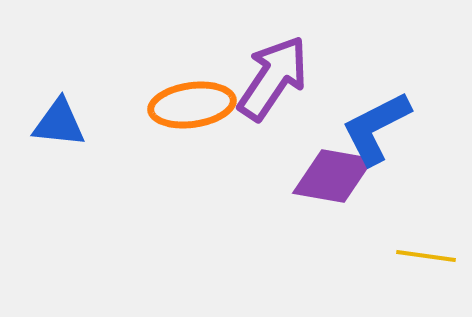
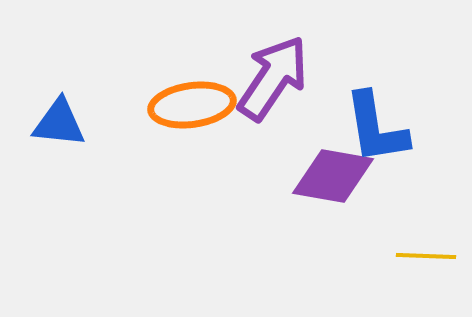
blue L-shape: rotated 72 degrees counterclockwise
yellow line: rotated 6 degrees counterclockwise
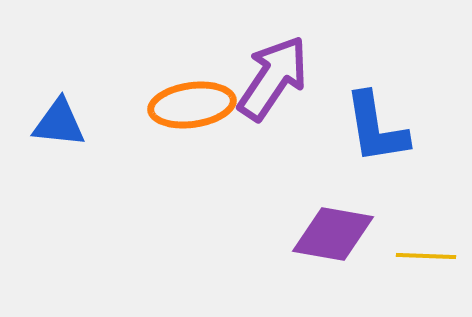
purple diamond: moved 58 px down
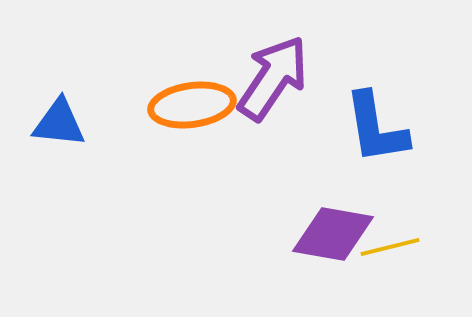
yellow line: moved 36 px left, 9 px up; rotated 16 degrees counterclockwise
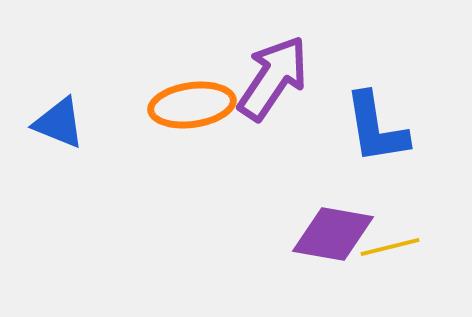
blue triangle: rotated 16 degrees clockwise
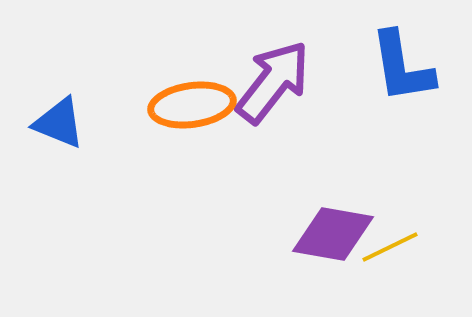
purple arrow: moved 4 px down; rotated 4 degrees clockwise
blue L-shape: moved 26 px right, 61 px up
yellow line: rotated 12 degrees counterclockwise
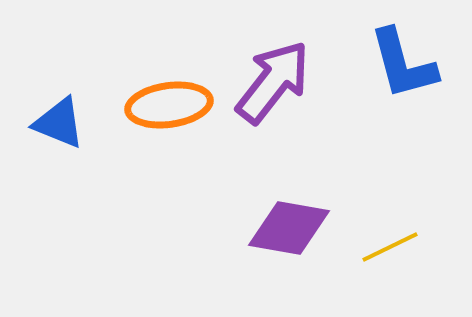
blue L-shape: moved 1 px right, 3 px up; rotated 6 degrees counterclockwise
orange ellipse: moved 23 px left
purple diamond: moved 44 px left, 6 px up
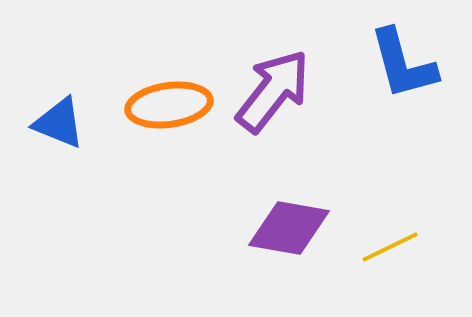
purple arrow: moved 9 px down
